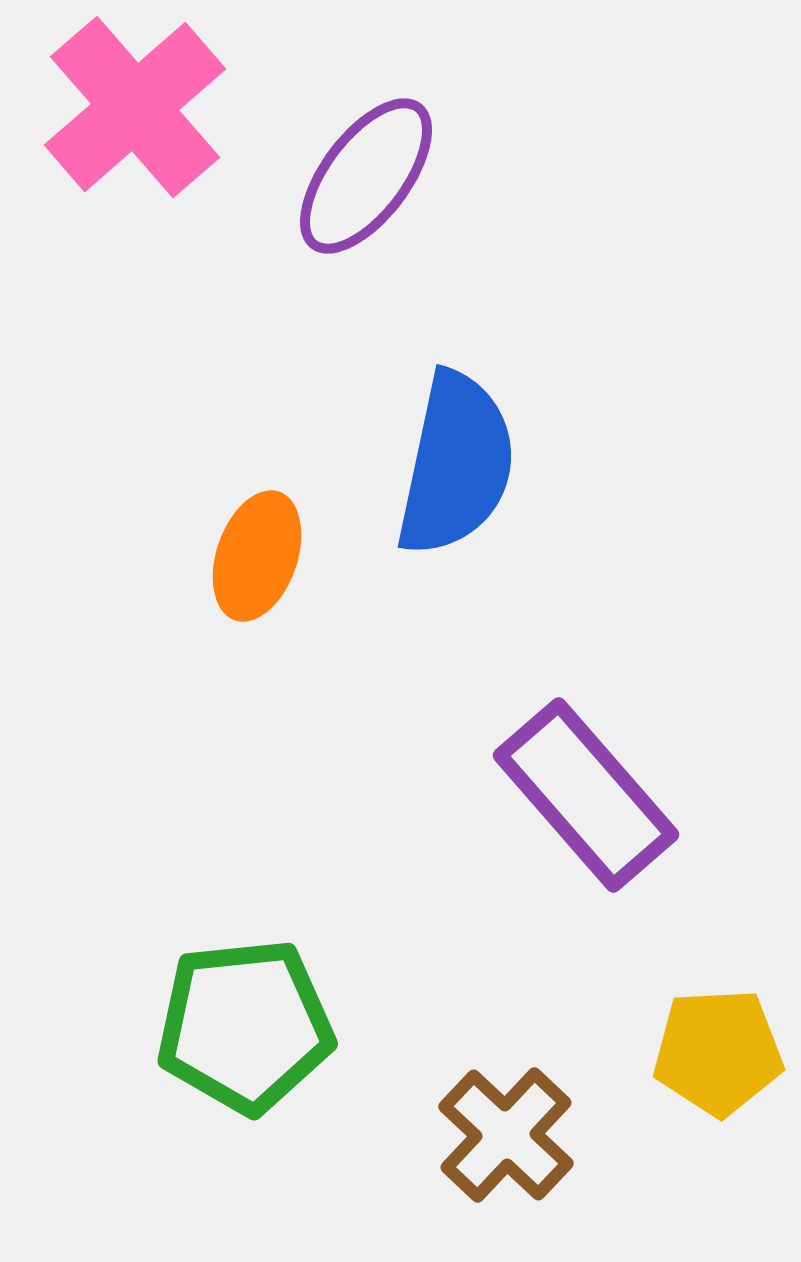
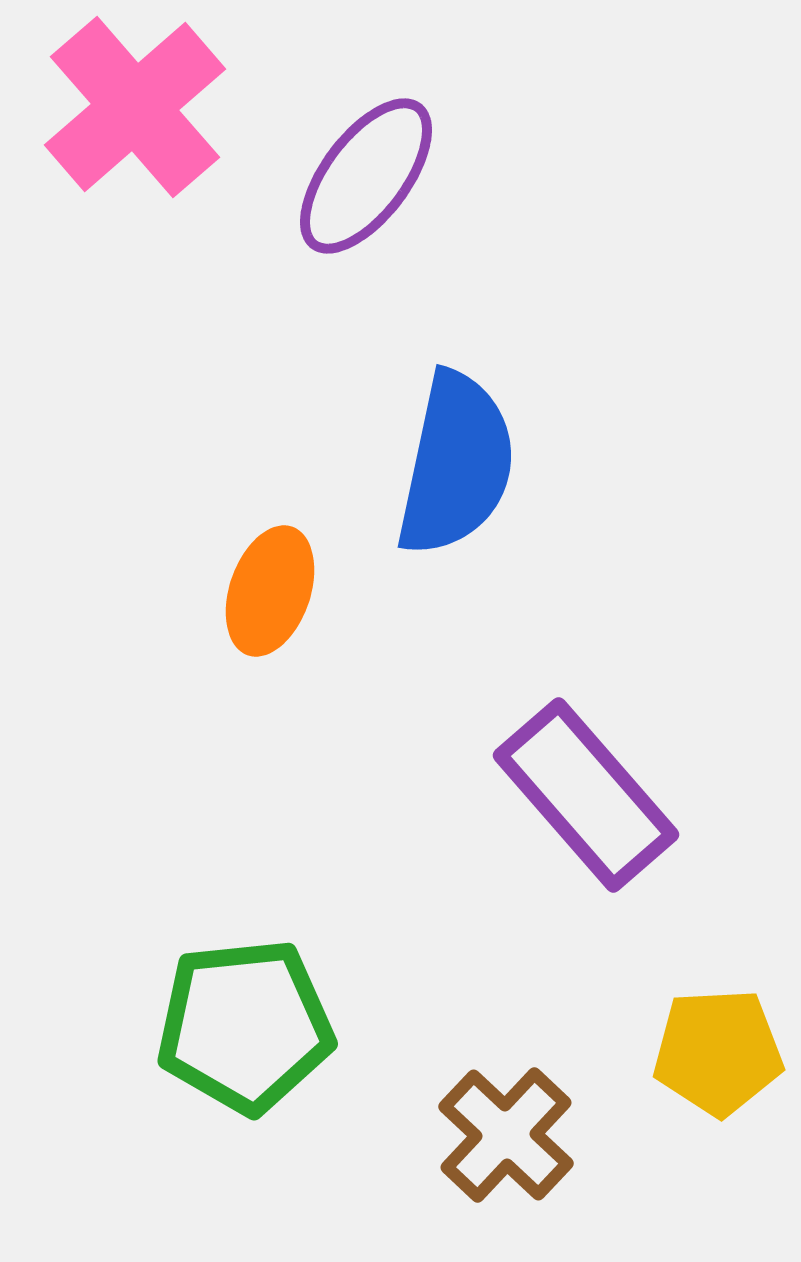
orange ellipse: moved 13 px right, 35 px down
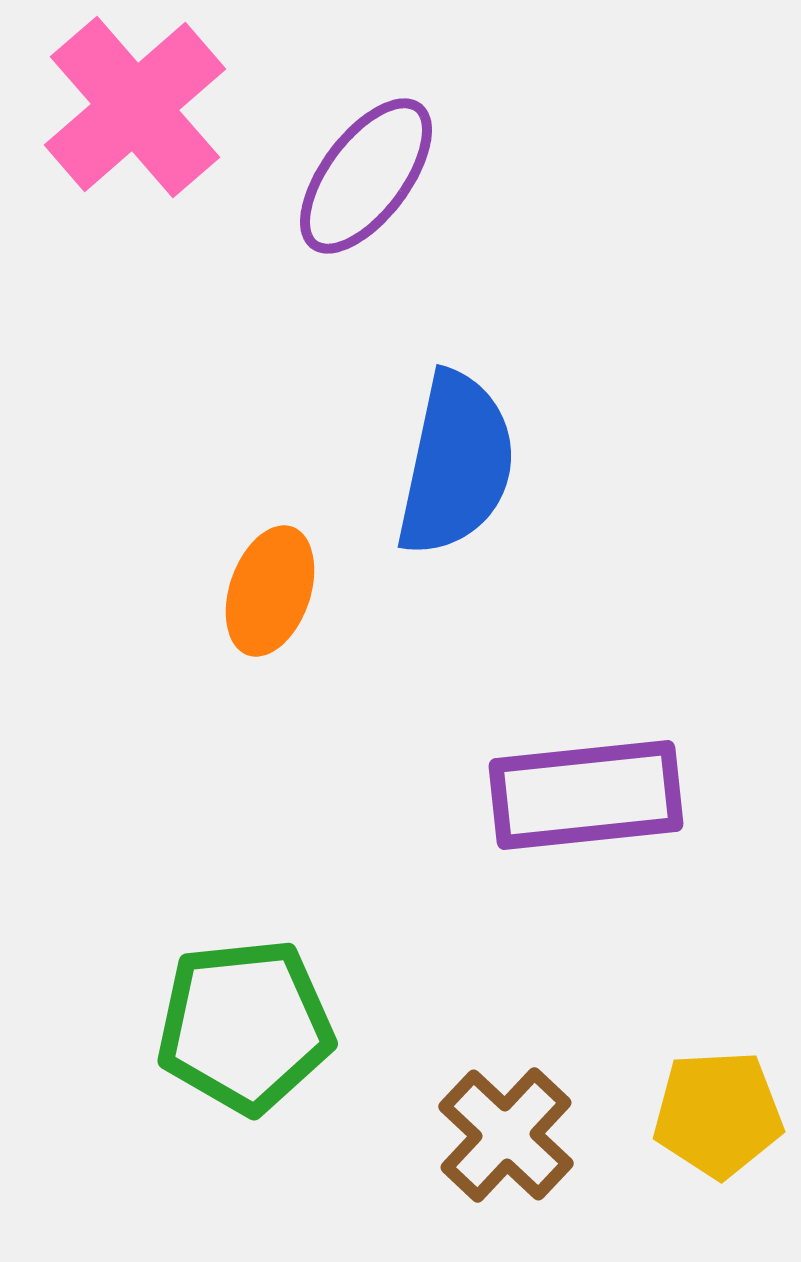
purple rectangle: rotated 55 degrees counterclockwise
yellow pentagon: moved 62 px down
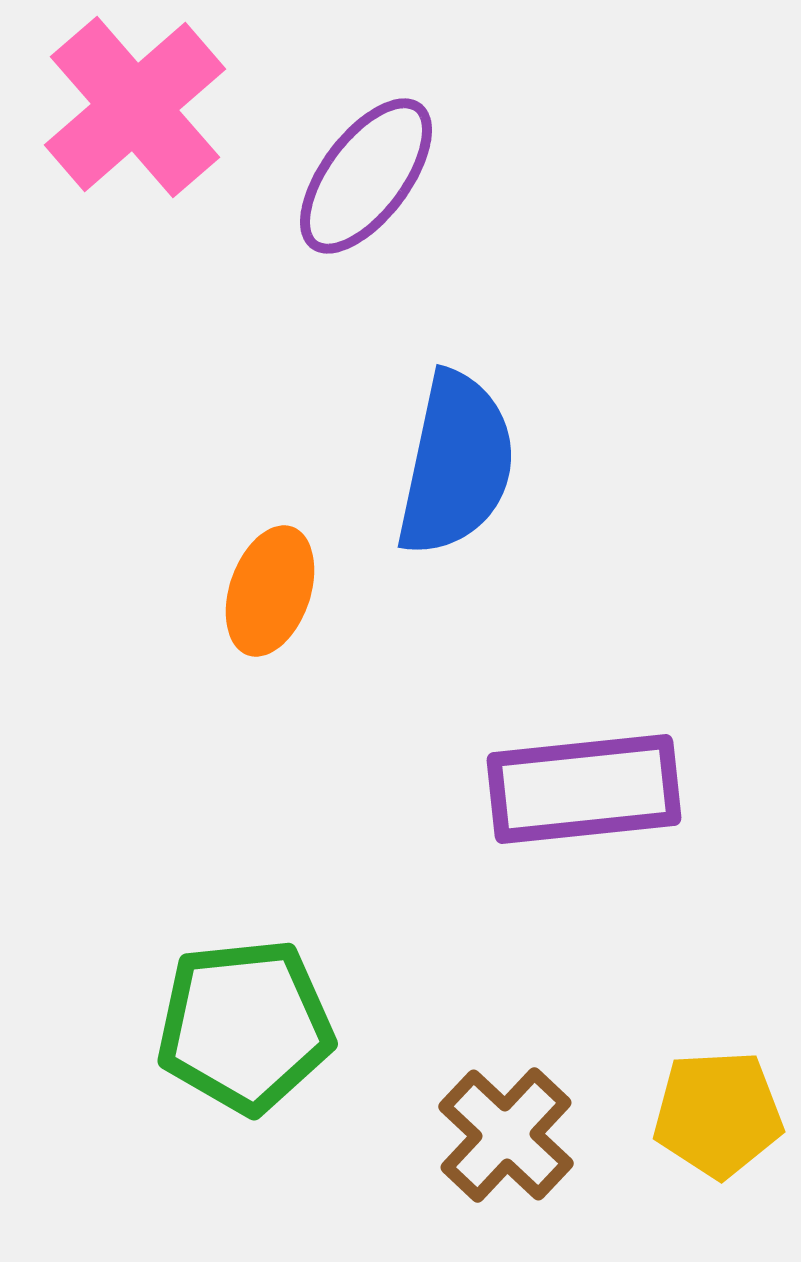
purple rectangle: moved 2 px left, 6 px up
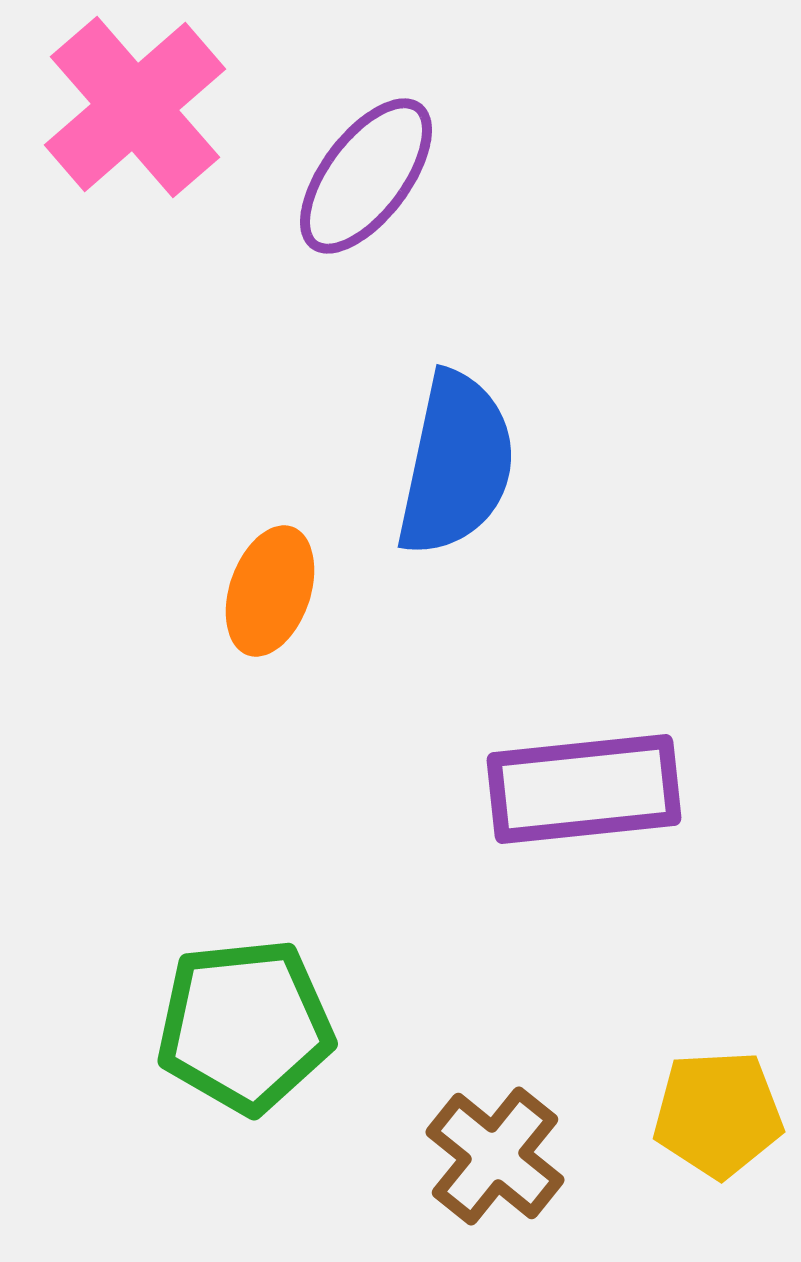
brown cross: moved 11 px left, 21 px down; rotated 4 degrees counterclockwise
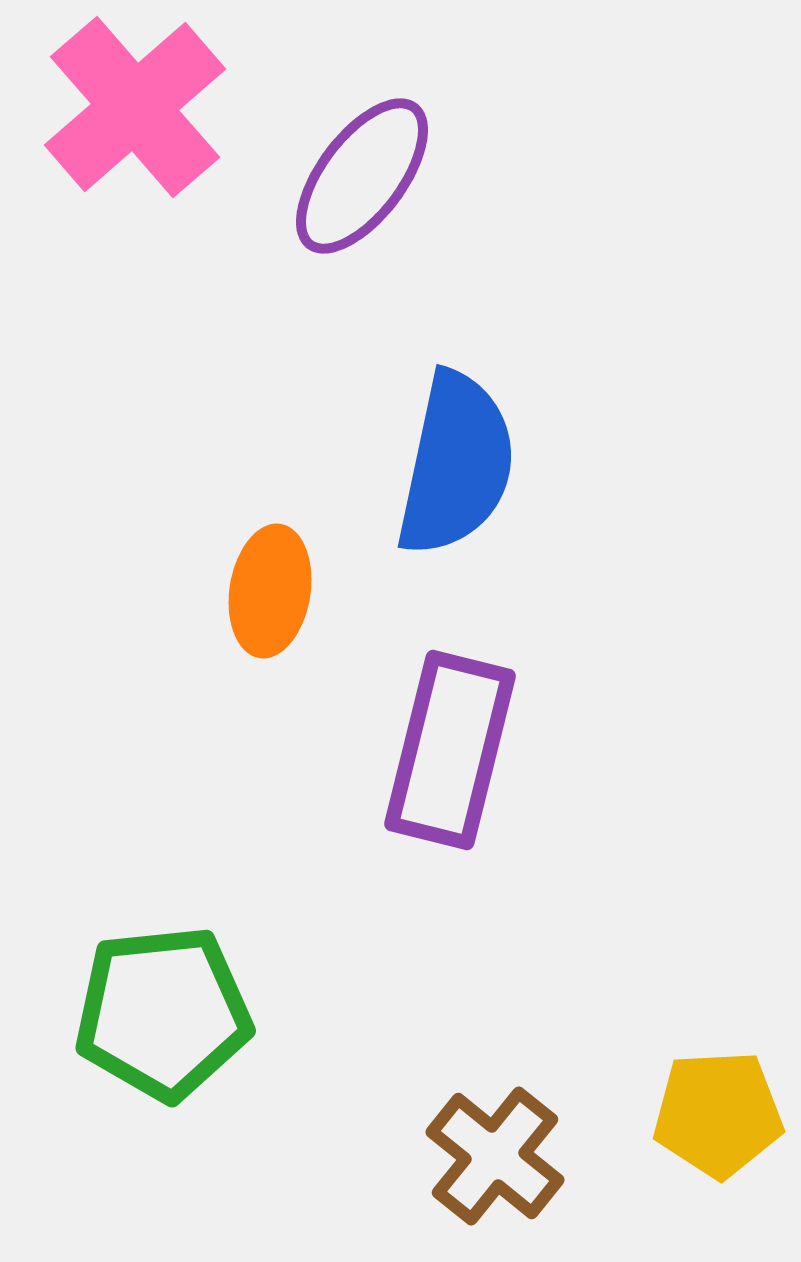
purple ellipse: moved 4 px left
orange ellipse: rotated 10 degrees counterclockwise
purple rectangle: moved 134 px left, 39 px up; rotated 70 degrees counterclockwise
green pentagon: moved 82 px left, 13 px up
